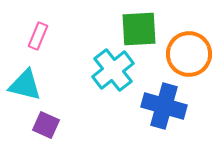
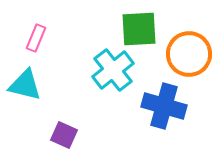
pink rectangle: moved 2 px left, 2 px down
purple square: moved 18 px right, 10 px down
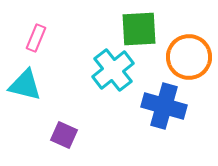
orange circle: moved 3 px down
